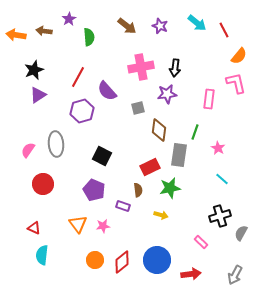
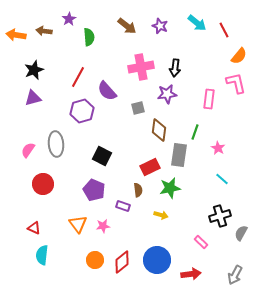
purple triangle at (38, 95): moved 5 px left, 3 px down; rotated 18 degrees clockwise
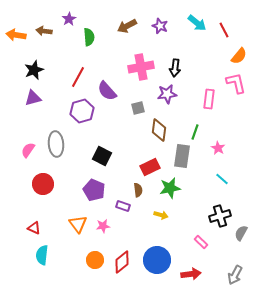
brown arrow at (127, 26): rotated 114 degrees clockwise
gray rectangle at (179, 155): moved 3 px right, 1 px down
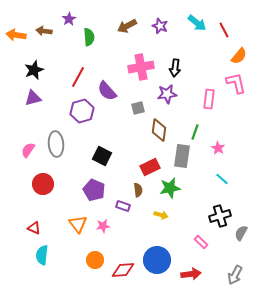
red diamond at (122, 262): moved 1 px right, 8 px down; rotated 35 degrees clockwise
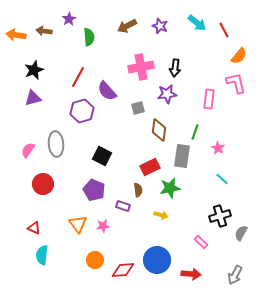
red arrow at (191, 274): rotated 12 degrees clockwise
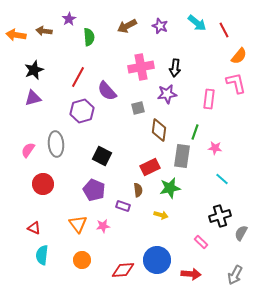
pink star at (218, 148): moved 3 px left; rotated 24 degrees counterclockwise
orange circle at (95, 260): moved 13 px left
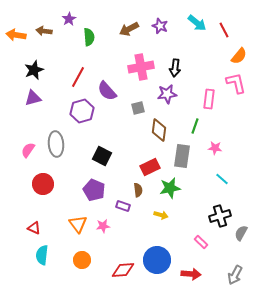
brown arrow at (127, 26): moved 2 px right, 3 px down
green line at (195, 132): moved 6 px up
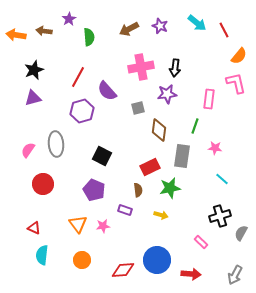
purple rectangle at (123, 206): moved 2 px right, 4 px down
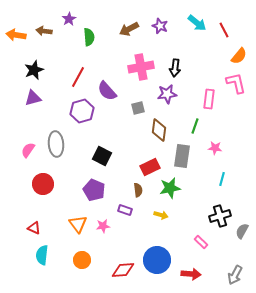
cyan line at (222, 179): rotated 64 degrees clockwise
gray semicircle at (241, 233): moved 1 px right, 2 px up
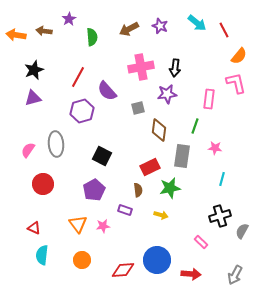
green semicircle at (89, 37): moved 3 px right
purple pentagon at (94, 190): rotated 20 degrees clockwise
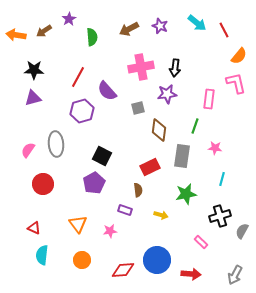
brown arrow at (44, 31): rotated 42 degrees counterclockwise
black star at (34, 70): rotated 24 degrees clockwise
green star at (170, 188): moved 16 px right, 6 px down
purple pentagon at (94, 190): moved 7 px up
pink star at (103, 226): moved 7 px right, 5 px down
